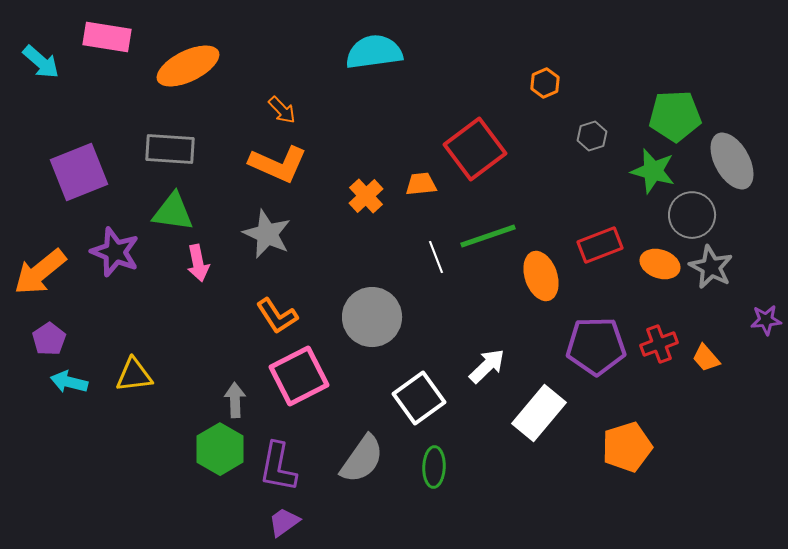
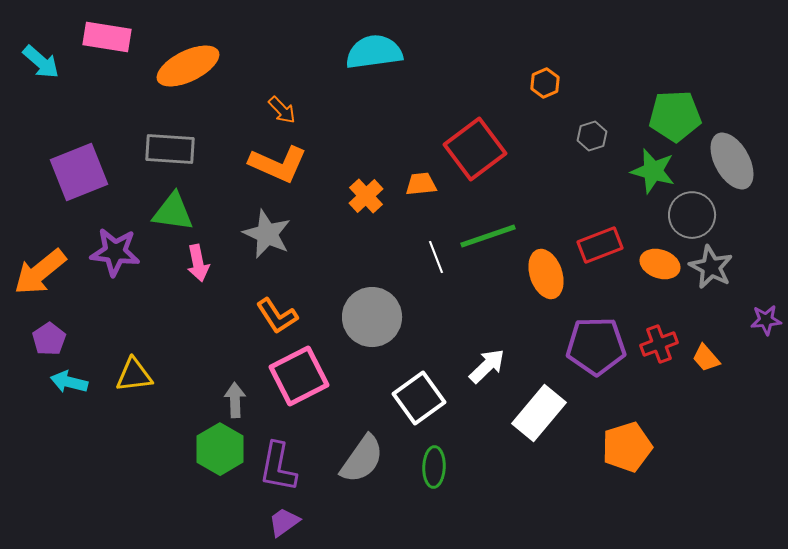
purple star at (115, 252): rotated 15 degrees counterclockwise
orange ellipse at (541, 276): moved 5 px right, 2 px up
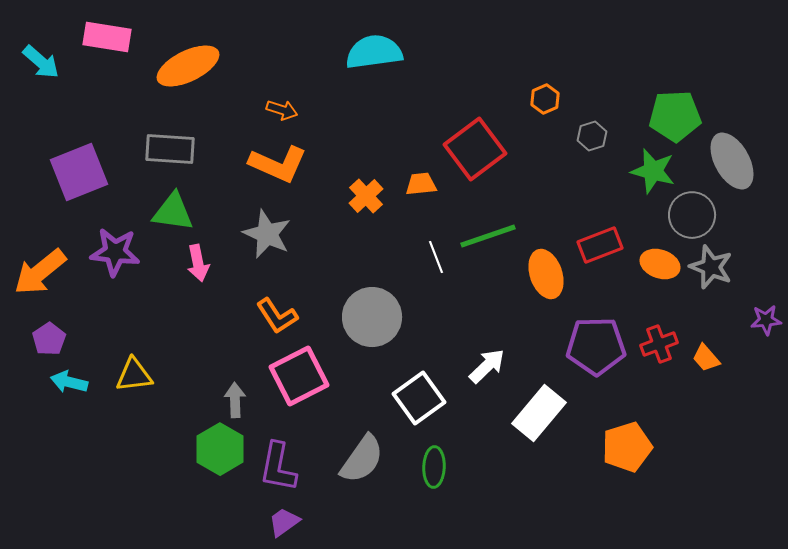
orange hexagon at (545, 83): moved 16 px down
orange arrow at (282, 110): rotated 28 degrees counterclockwise
gray star at (711, 267): rotated 6 degrees counterclockwise
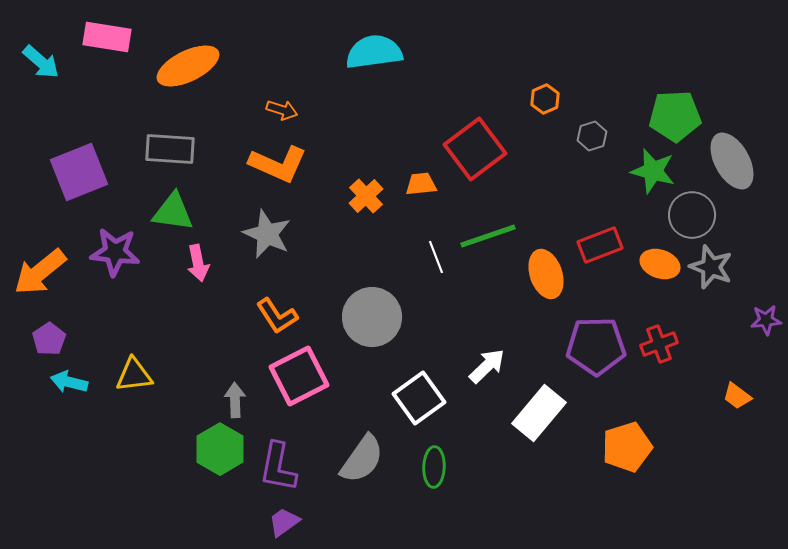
orange trapezoid at (706, 358): moved 31 px right, 38 px down; rotated 12 degrees counterclockwise
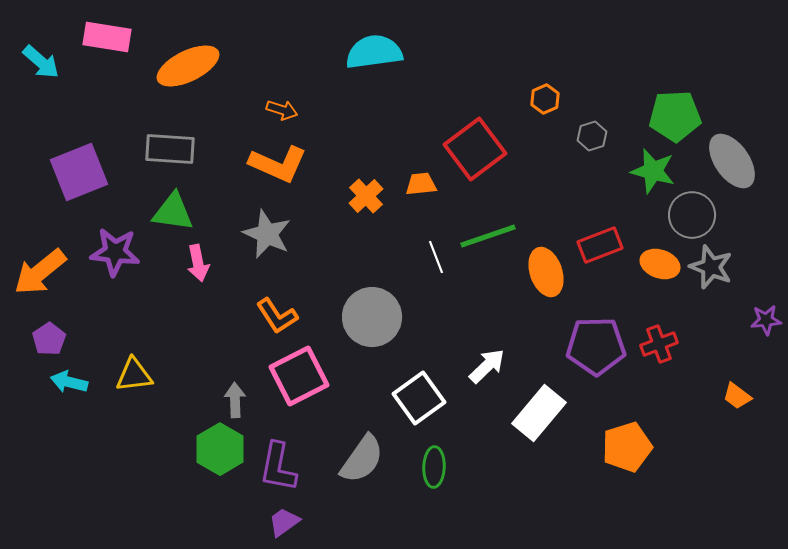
gray ellipse at (732, 161): rotated 6 degrees counterclockwise
orange ellipse at (546, 274): moved 2 px up
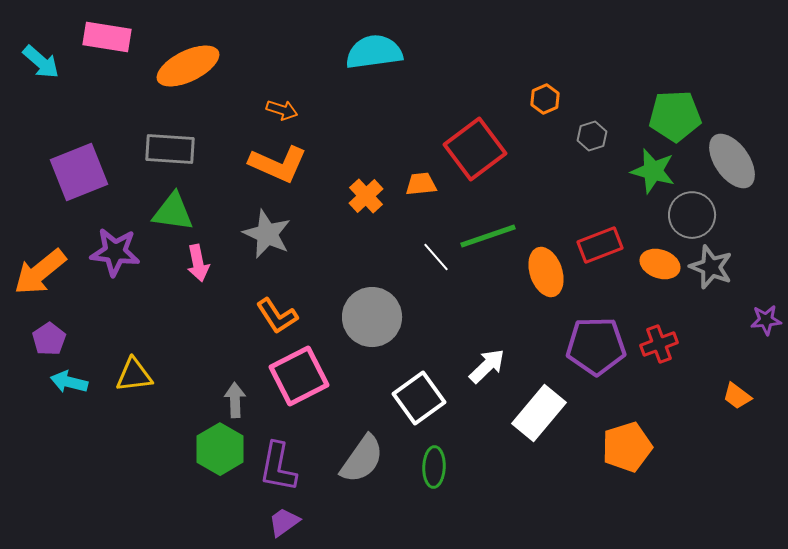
white line at (436, 257): rotated 20 degrees counterclockwise
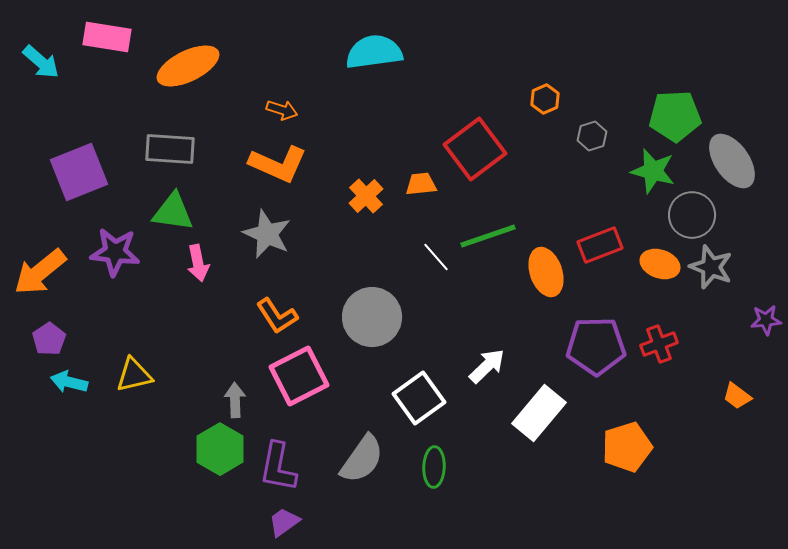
yellow triangle at (134, 375): rotated 6 degrees counterclockwise
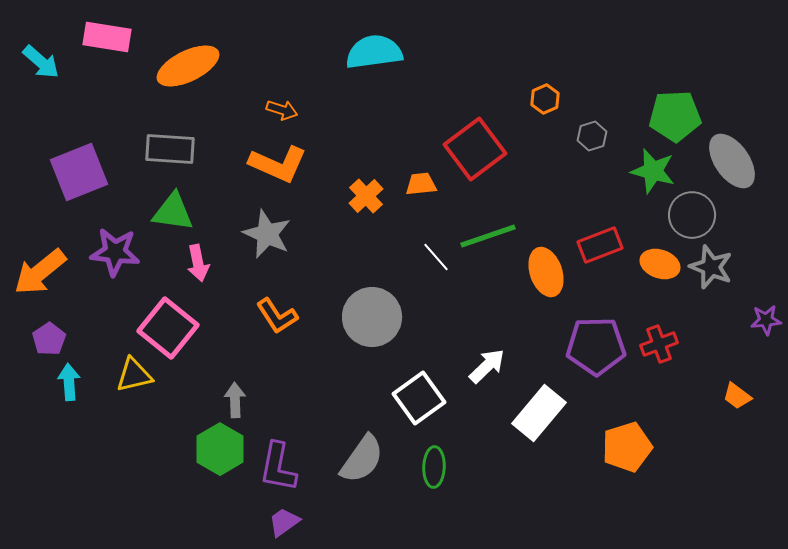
pink square at (299, 376): moved 131 px left, 48 px up; rotated 24 degrees counterclockwise
cyan arrow at (69, 382): rotated 72 degrees clockwise
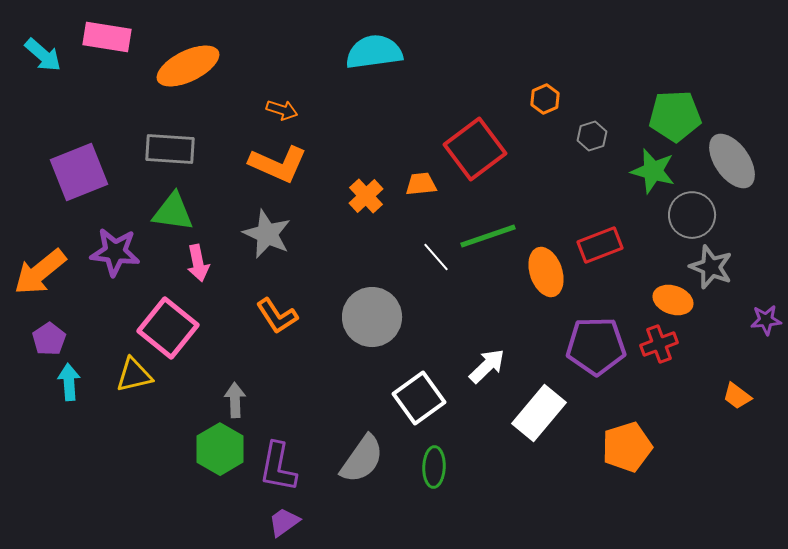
cyan arrow at (41, 62): moved 2 px right, 7 px up
orange ellipse at (660, 264): moved 13 px right, 36 px down
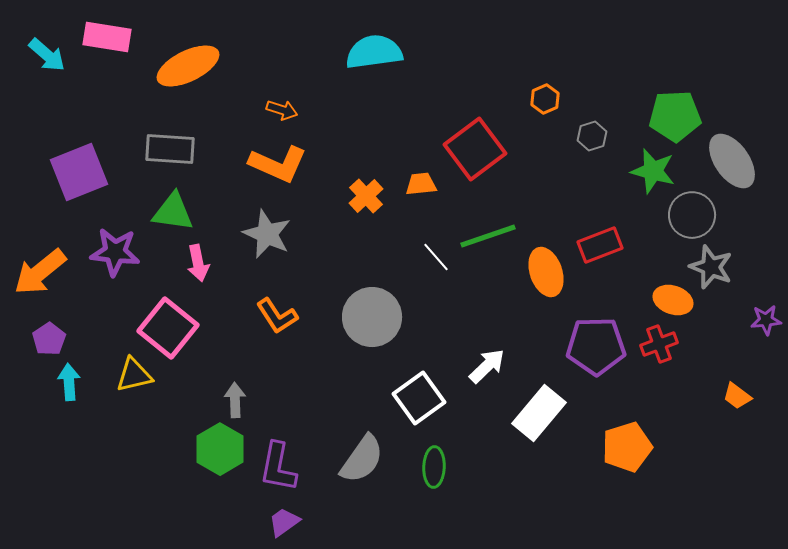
cyan arrow at (43, 55): moved 4 px right
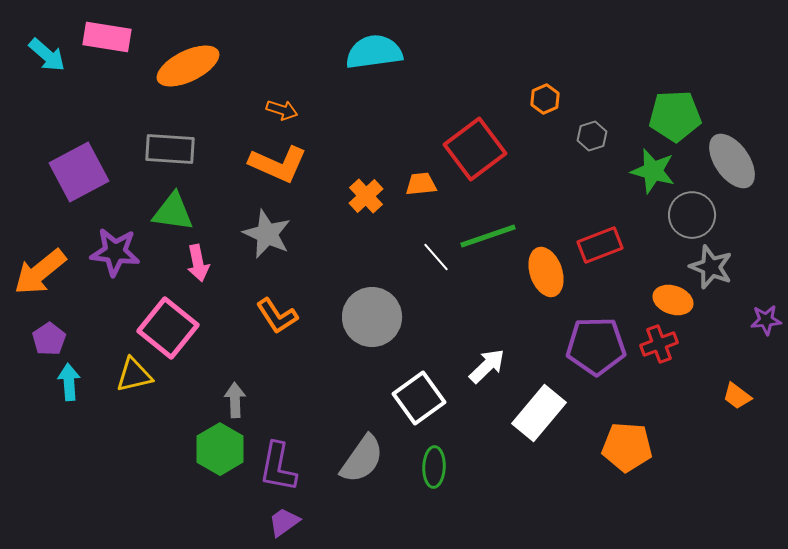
purple square at (79, 172): rotated 6 degrees counterclockwise
orange pentagon at (627, 447): rotated 21 degrees clockwise
